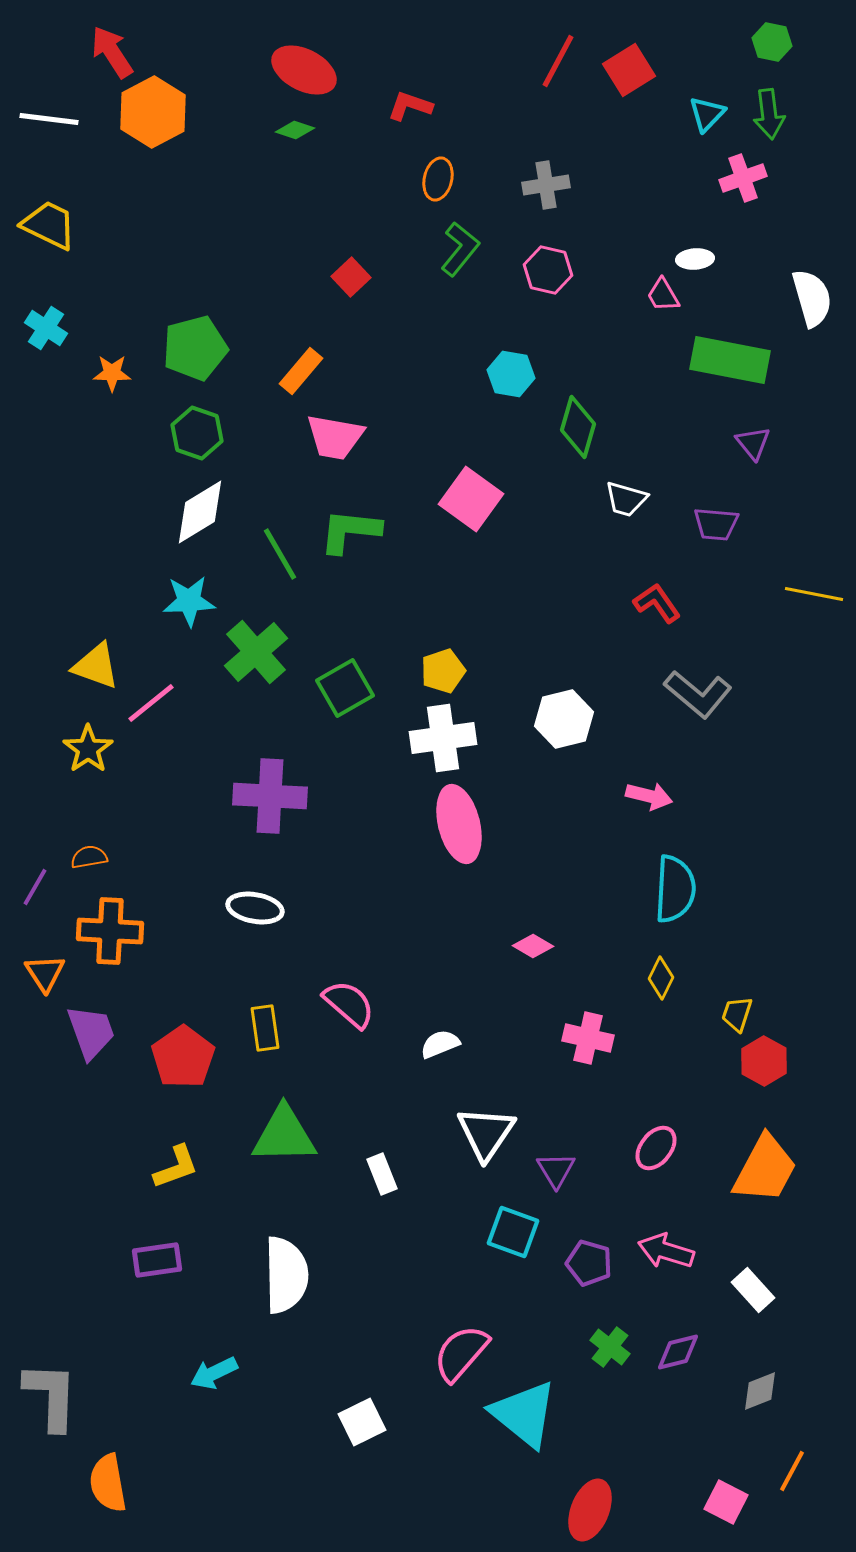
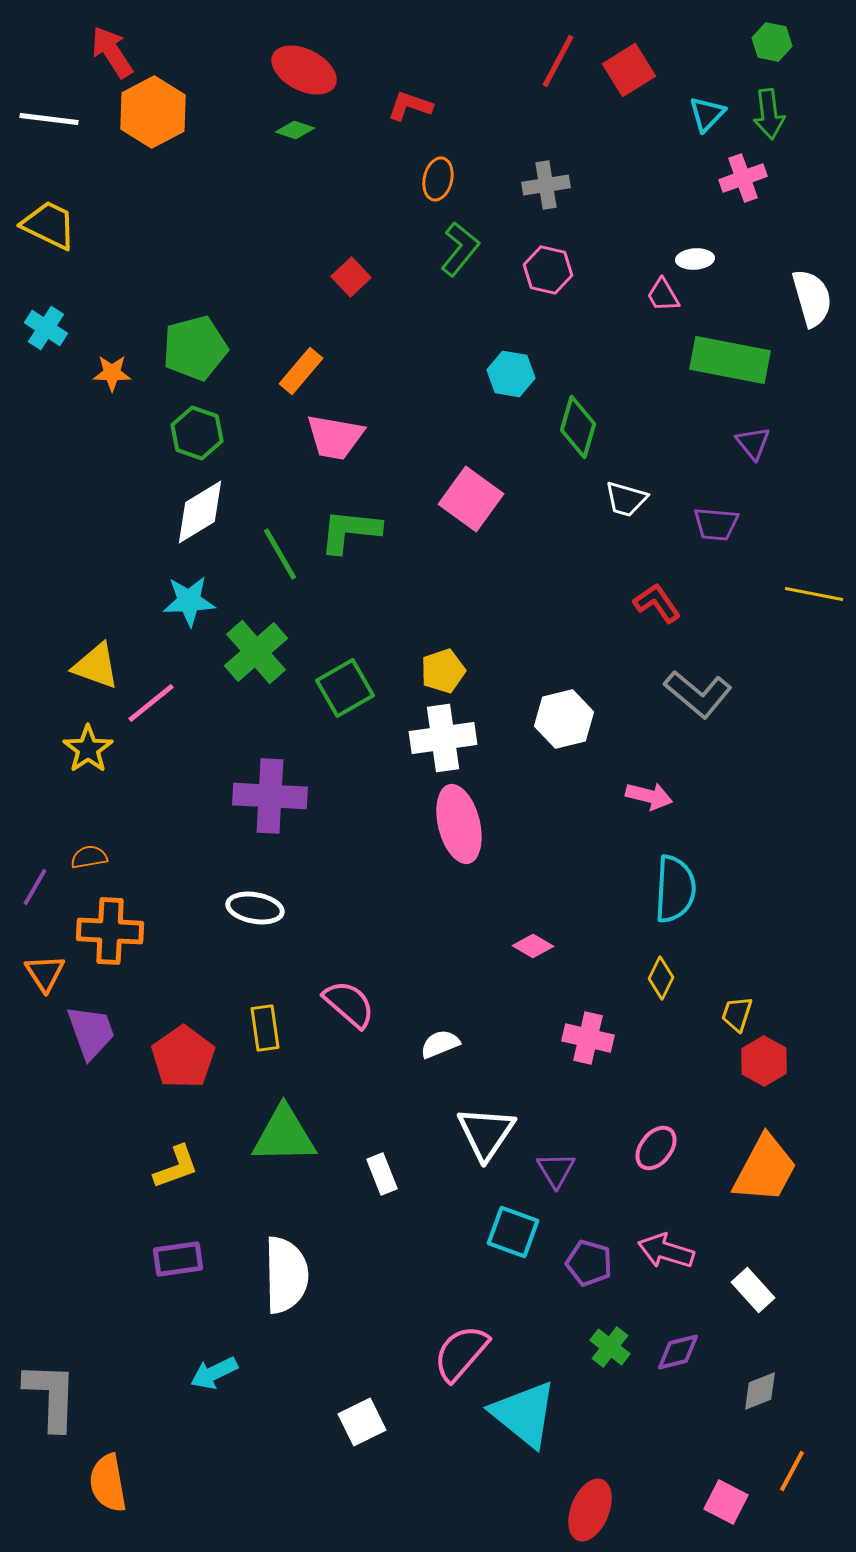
purple rectangle at (157, 1260): moved 21 px right, 1 px up
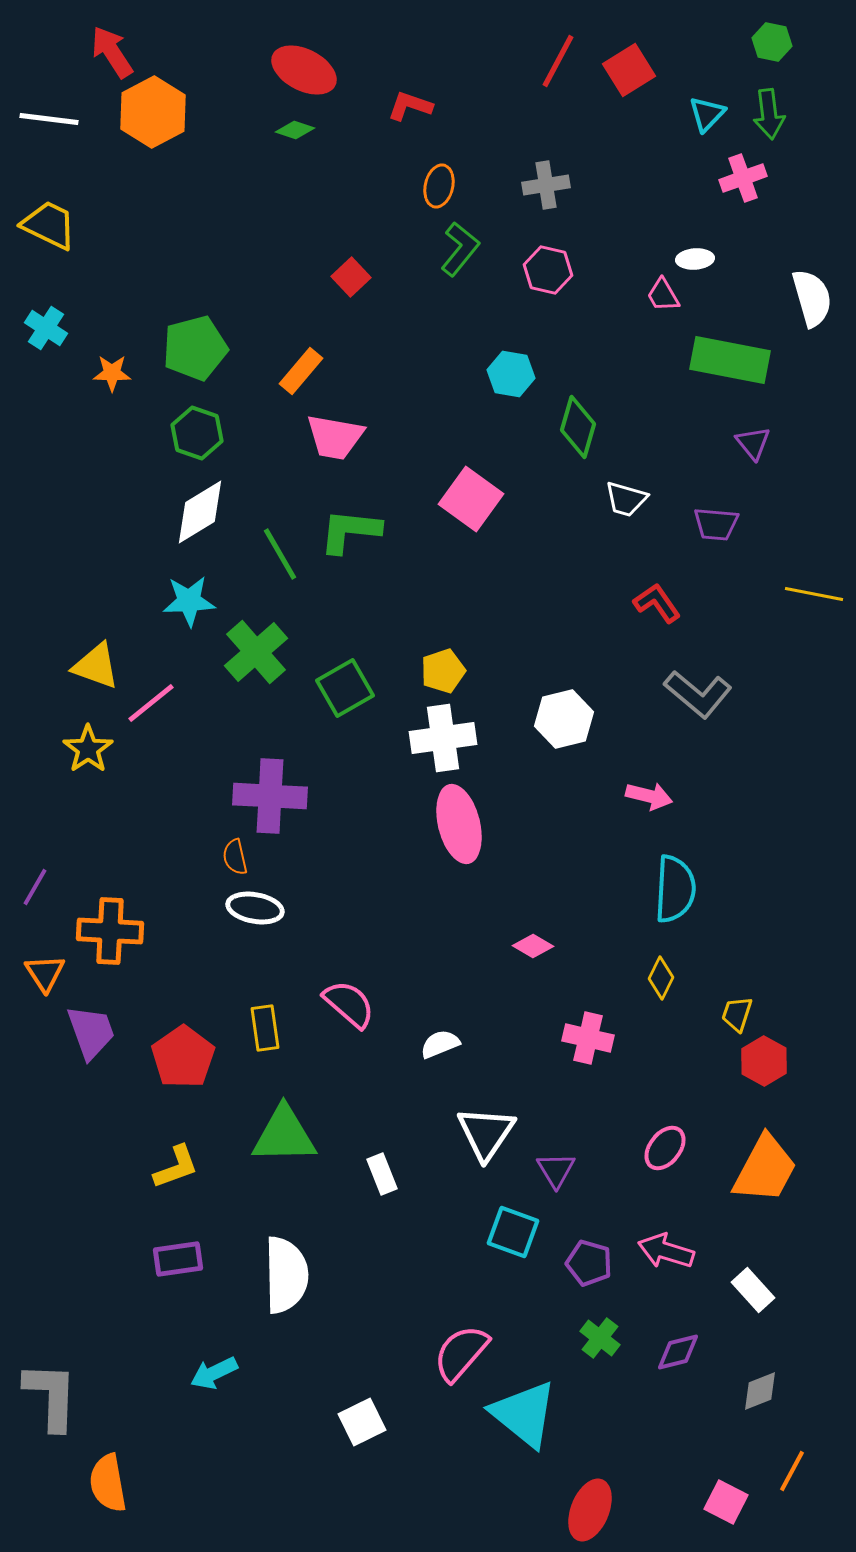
orange ellipse at (438, 179): moved 1 px right, 7 px down
orange semicircle at (89, 857): moved 146 px right; rotated 93 degrees counterclockwise
pink ellipse at (656, 1148): moved 9 px right
green cross at (610, 1347): moved 10 px left, 9 px up
